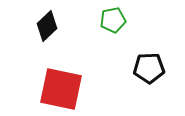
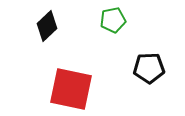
red square: moved 10 px right
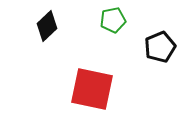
black pentagon: moved 11 px right, 21 px up; rotated 20 degrees counterclockwise
red square: moved 21 px right
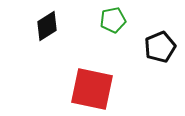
black diamond: rotated 12 degrees clockwise
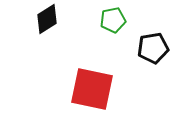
black diamond: moved 7 px up
black pentagon: moved 7 px left, 1 px down; rotated 12 degrees clockwise
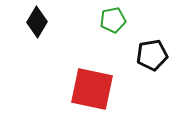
black diamond: moved 10 px left, 3 px down; rotated 28 degrees counterclockwise
black pentagon: moved 1 px left, 7 px down
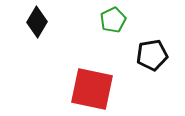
green pentagon: rotated 15 degrees counterclockwise
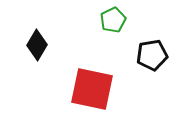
black diamond: moved 23 px down
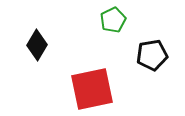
red square: rotated 24 degrees counterclockwise
